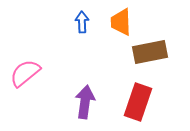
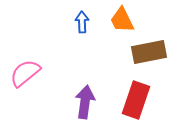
orange trapezoid: moved 1 px right, 2 px up; rotated 24 degrees counterclockwise
brown rectangle: moved 1 px left
red rectangle: moved 2 px left, 2 px up
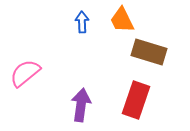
brown rectangle: rotated 28 degrees clockwise
purple arrow: moved 4 px left, 3 px down
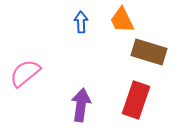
blue arrow: moved 1 px left
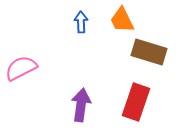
pink semicircle: moved 4 px left, 5 px up; rotated 12 degrees clockwise
red rectangle: moved 2 px down
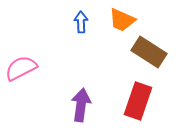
orange trapezoid: rotated 40 degrees counterclockwise
brown rectangle: rotated 16 degrees clockwise
red rectangle: moved 2 px right, 1 px up
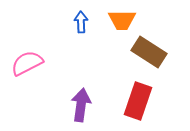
orange trapezoid: rotated 24 degrees counterclockwise
pink semicircle: moved 6 px right, 5 px up
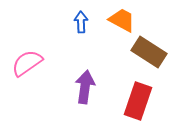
orange trapezoid: rotated 152 degrees counterclockwise
pink semicircle: rotated 8 degrees counterclockwise
purple arrow: moved 4 px right, 18 px up
